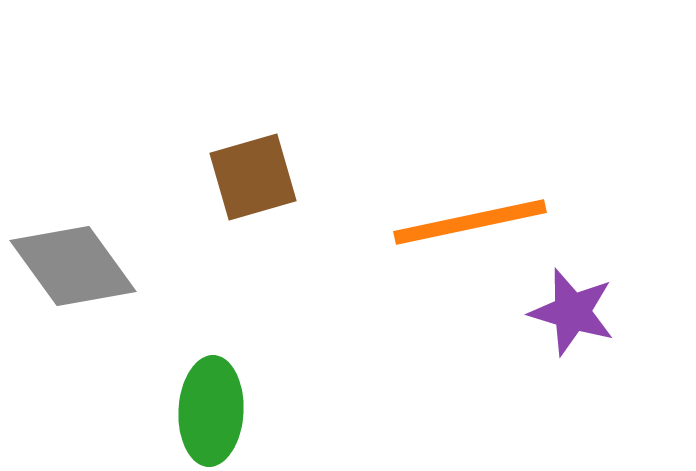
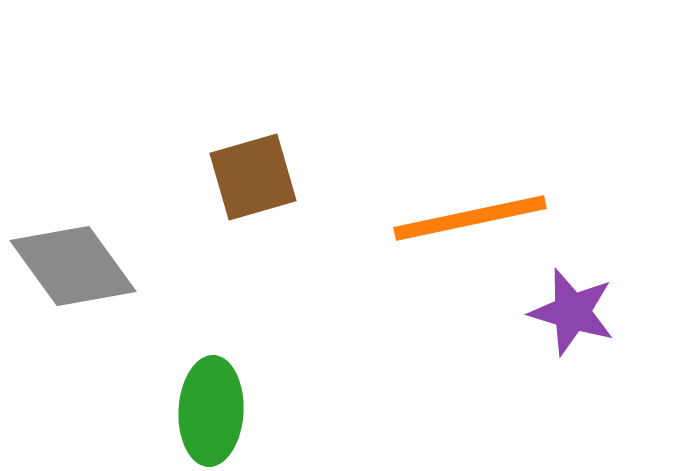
orange line: moved 4 px up
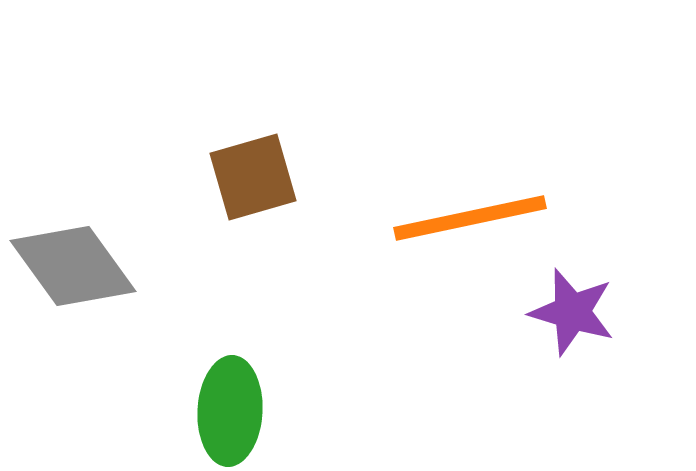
green ellipse: moved 19 px right
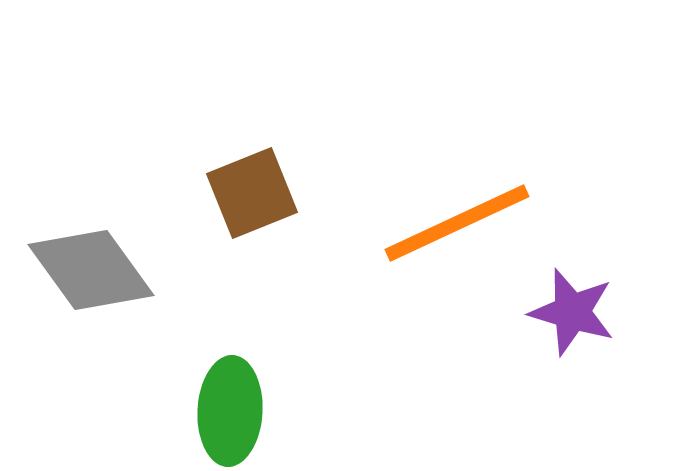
brown square: moved 1 px left, 16 px down; rotated 6 degrees counterclockwise
orange line: moved 13 px left, 5 px down; rotated 13 degrees counterclockwise
gray diamond: moved 18 px right, 4 px down
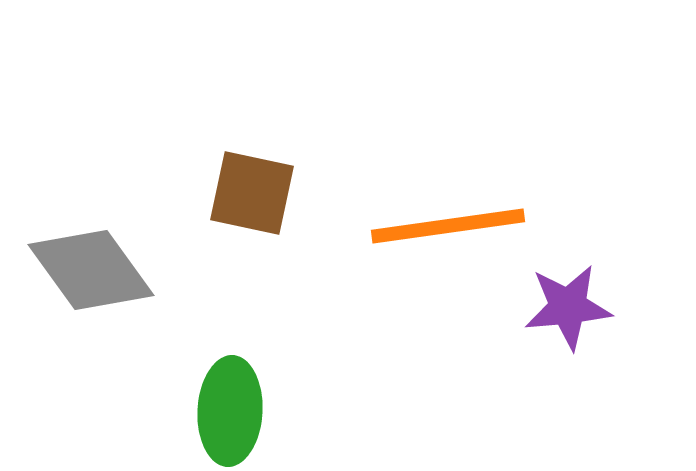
brown square: rotated 34 degrees clockwise
orange line: moved 9 px left, 3 px down; rotated 17 degrees clockwise
purple star: moved 4 px left, 5 px up; rotated 22 degrees counterclockwise
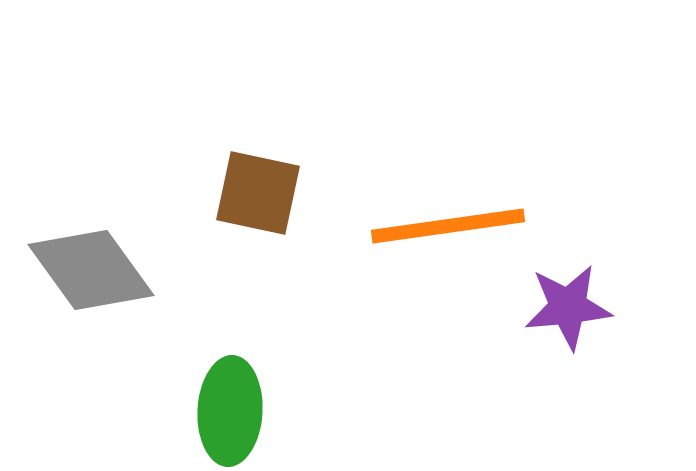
brown square: moved 6 px right
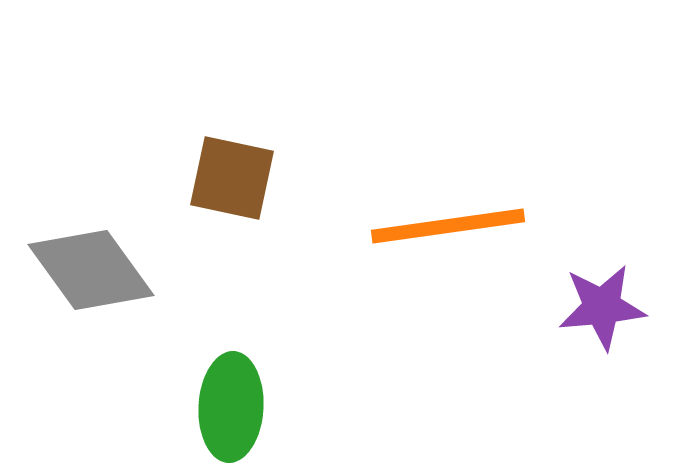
brown square: moved 26 px left, 15 px up
purple star: moved 34 px right
green ellipse: moved 1 px right, 4 px up
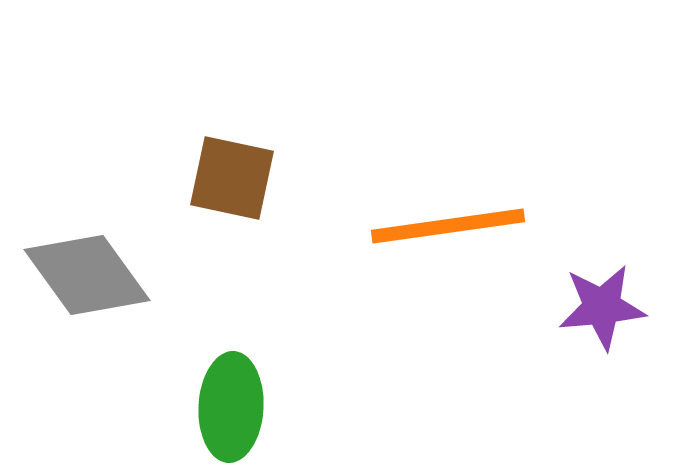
gray diamond: moved 4 px left, 5 px down
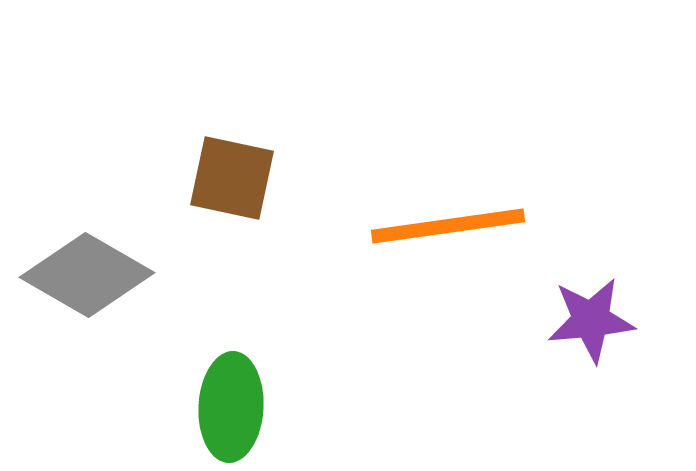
gray diamond: rotated 24 degrees counterclockwise
purple star: moved 11 px left, 13 px down
